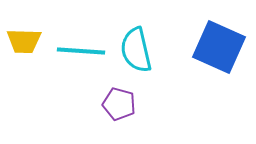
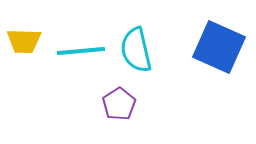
cyan line: rotated 9 degrees counterclockwise
purple pentagon: rotated 24 degrees clockwise
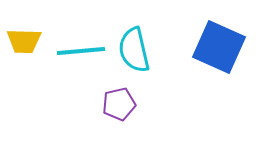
cyan semicircle: moved 2 px left
purple pentagon: rotated 20 degrees clockwise
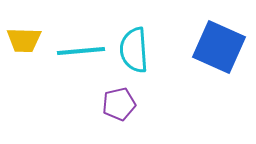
yellow trapezoid: moved 1 px up
cyan semicircle: rotated 9 degrees clockwise
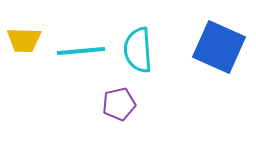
cyan semicircle: moved 4 px right
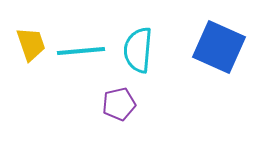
yellow trapezoid: moved 7 px right, 4 px down; rotated 111 degrees counterclockwise
cyan semicircle: rotated 9 degrees clockwise
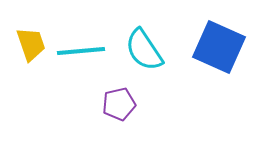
cyan semicircle: moved 6 px right; rotated 39 degrees counterclockwise
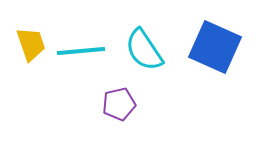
blue square: moved 4 px left
